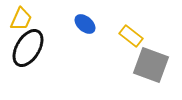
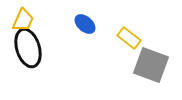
yellow trapezoid: moved 2 px right, 1 px down
yellow rectangle: moved 2 px left, 2 px down
black ellipse: rotated 48 degrees counterclockwise
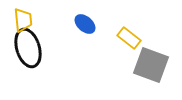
yellow trapezoid: rotated 30 degrees counterclockwise
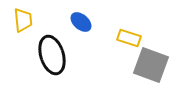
blue ellipse: moved 4 px left, 2 px up
yellow rectangle: rotated 20 degrees counterclockwise
black ellipse: moved 24 px right, 7 px down
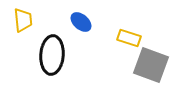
black ellipse: rotated 21 degrees clockwise
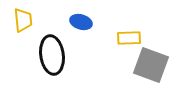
blue ellipse: rotated 25 degrees counterclockwise
yellow rectangle: rotated 20 degrees counterclockwise
black ellipse: rotated 12 degrees counterclockwise
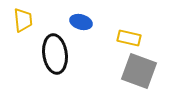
yellow rectangle: rotated 15 degrees clockwise
black ellipse: moved 3 px right, 1 px up
gray square: moved 12 px left, 6 px down
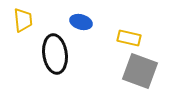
gray square: moved 1 px right
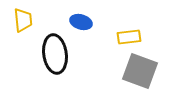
yellow rectangle: moved 1 px up; rotated 20 degrees counterclockwise
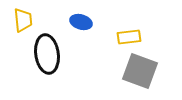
black ellipse: moved 8 px left
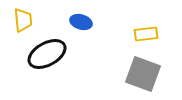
yellow rectangle: moved 17 px right, 3 px up
black ellipse: rotated 69 degrees clockwise
gray square: moved 3 px right, 3 px down
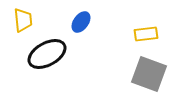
blue ellipse: rotated 70 degrees counterclockwise
gray square: moved 6 px right
